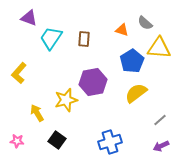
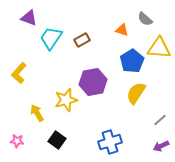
gray semicircle: moved 4 px up
brown rectangle: moved 2 px left, 1 px down; rotated 56 degrees clockwise
yellow semicircle: rotated 20 degrees counterclockwise
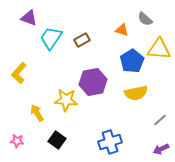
yellow triangle: moved 1 px down
yellow semicircle: rotated 135 degrees counterclockwise
yellow star: rotated 20 degrees clockwise
purple arrow: moved 3 px down
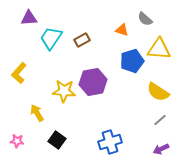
purple triangle: rotated 24 degrees counterclockwise
blue pentagon: rotated 15 degrees clockwise
yellow semicircle: moved 22 px right, 1 px up; rotated 45 degrees clockwise
yellow star: moved 2 px left, 9 px up
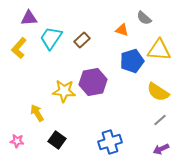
gray semicircle: moved 1 px left, 1 px up
brown rectangle: rotated 14 degrees counterclockwise
yellow triangle: moved 1 px down
yellow L-shape: moved 25 px up
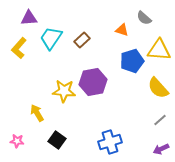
yellow semicircle: moved 4 px up; rotated 15 degrees clockwise
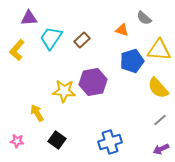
yellow L-shape: moved 2 px left, 2 px down
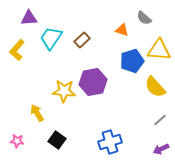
yellow semicircle: moved 3 px left, 1 px up
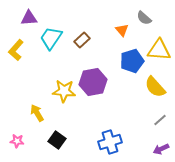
orange triangle: rotated 32 degrees clockwise
yellow L-shape: moved 1 px left
